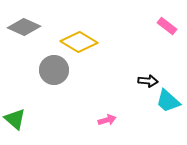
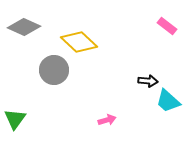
yellow diamond: rotated 12 degrees clockwise
green triangle: rotated 25 degrees clockwise
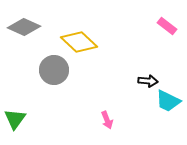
cyan trapezoid: rotated 16 degrees counterclockwise
pink arrow: rotated 84 degrees clockwise
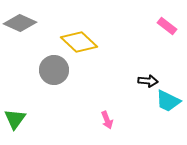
gray diamond: moved 4 px left, 4 px up
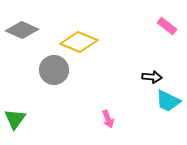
gray diamond: moved 2 px right, 7 px down
yellow diamond: rotated 21 degrees counterclockwise
black arrow: moved 4 px right, 4 px up
pink arrow: moved 1 px right, 1 px up
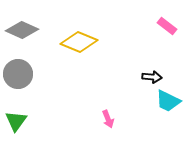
gray circle: moved 36 px left, 4 px down
green triangle: moved 1 px right, 2 px down
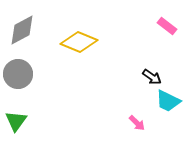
gray diamond: rotated 52 degrees counterclockwise
black arrow: rotated 30 degrees clockwise
pink arrow: moved 29 px right, 4 px down; rotated 24 degrees counterclockwise
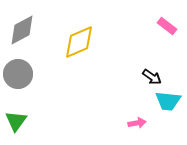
yellow diamond: rotated 45 degrees counterclockwise
cyan trapezoid: rotated 20 degrees counterclockwise
pink arrow: rotated 54 degrees counterclockwise
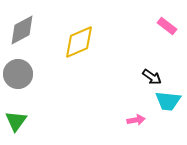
pink arrow: moved 1 px left, 3 px up
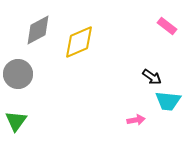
gray diamond: moved 16 px right
